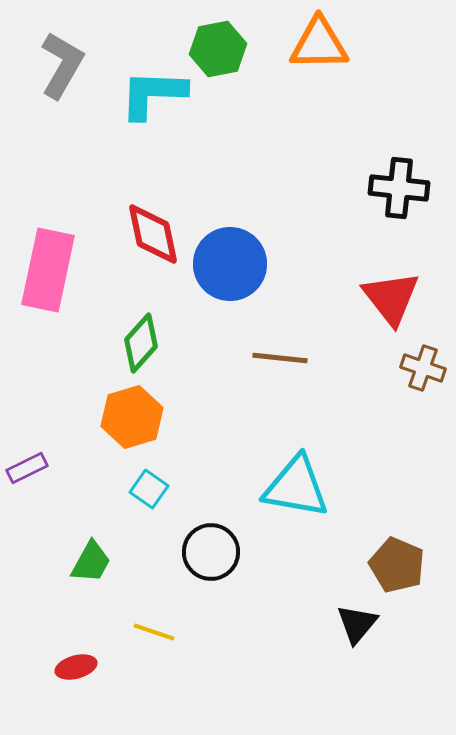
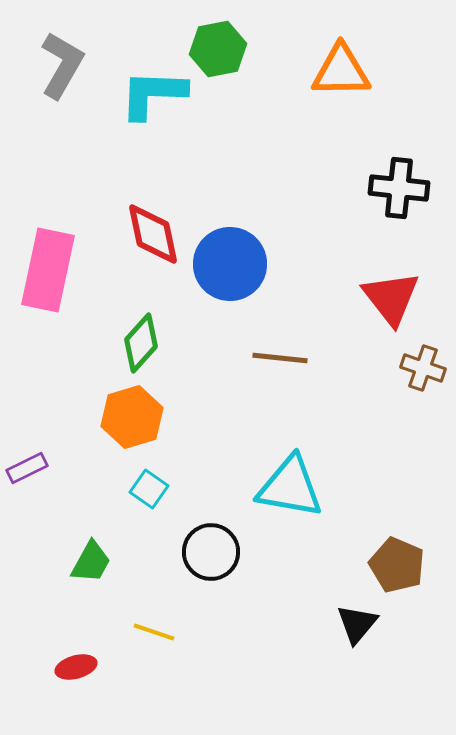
orange triangle: moved 22 px right, 27 px down
cyan triangle: moved 6 px left
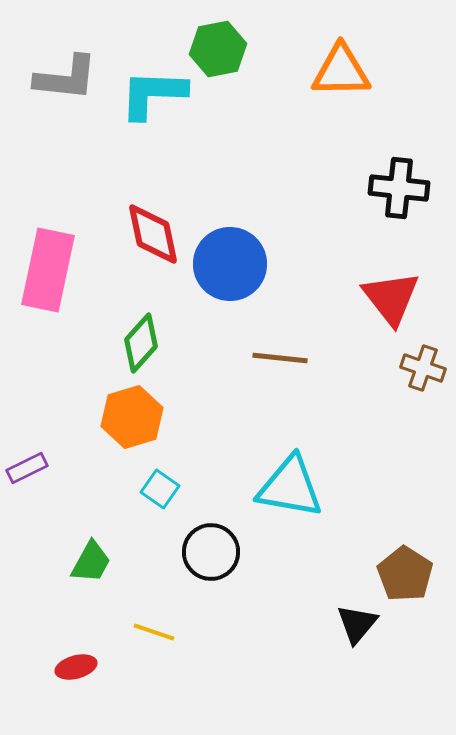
gray L-shape: moved 4 px right, 13 px down; rotated 66 degrees clockwise
cyan square: moved 11 px right
brown pentagon: moved 8 px right, 9 px down; rotated 10 degrees clockwise
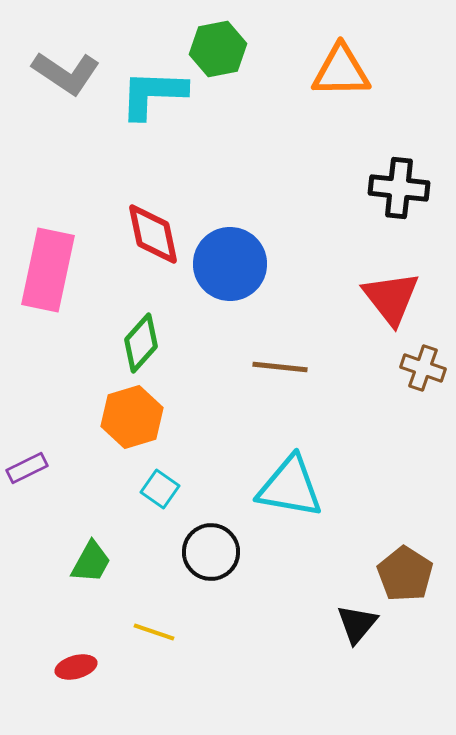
gray L-shape: moved 5 px up; rotated 28 degrees clockwise
brown line: moved 9 px down
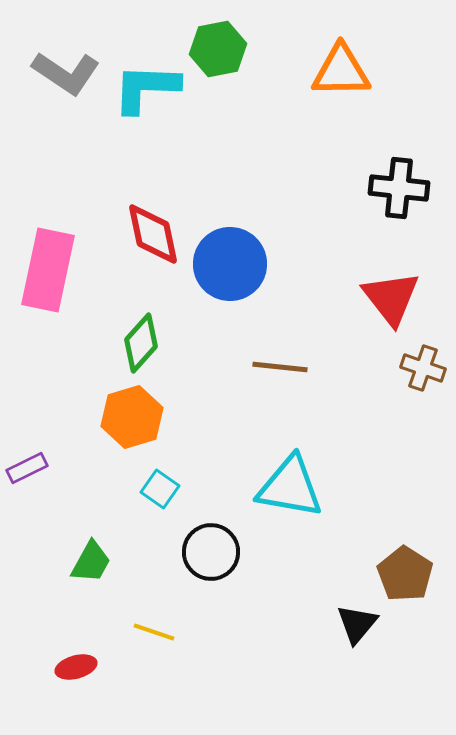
cyan L-shape: moved 7 px left, 6 px up
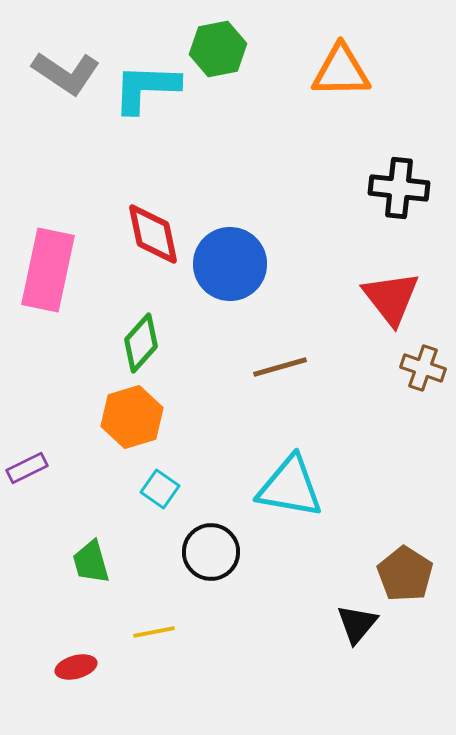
brown line: rotated 22 degrees counterclockwise
green trapezoid: rotated 135 degrees clockwise
yellow line: rotated 30 degrees counterclockwise
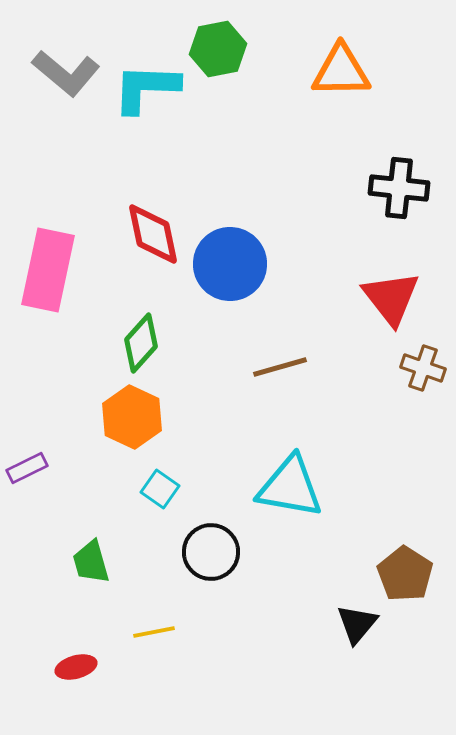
gray L-shape: rotated 6 degrees clockwise
orange hexagon: rotated 18 degrees counterclockwise
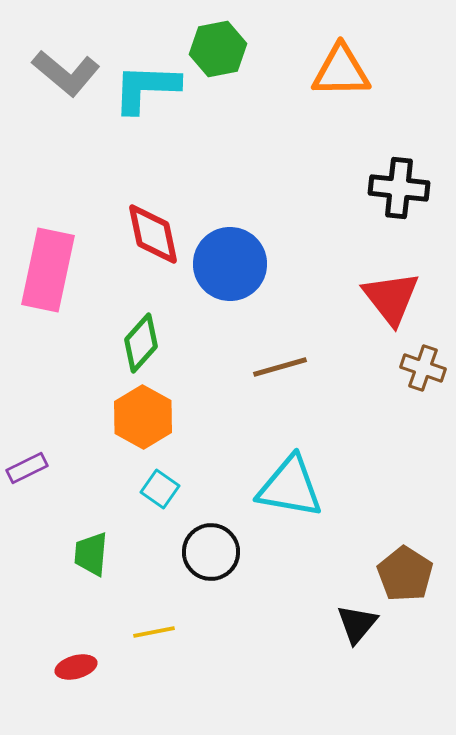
orange hexagon: moved 11 px right; rotated 4 degrees clockwise
green trapezoid: moved 8 px up; rotated 21 degrees clockwise
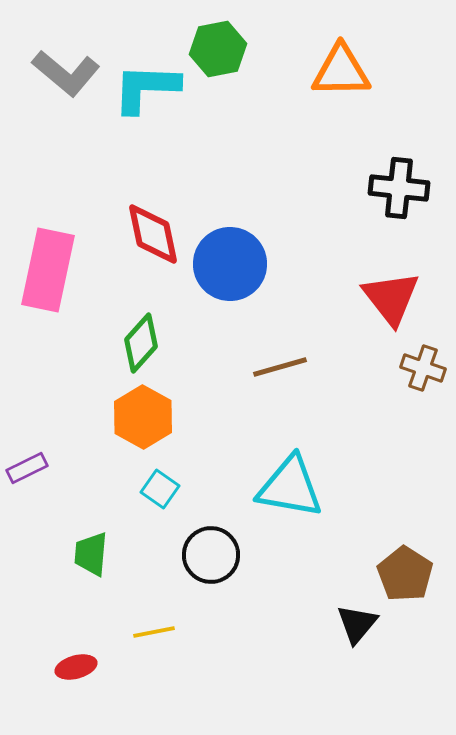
black circle: moved 3 px down
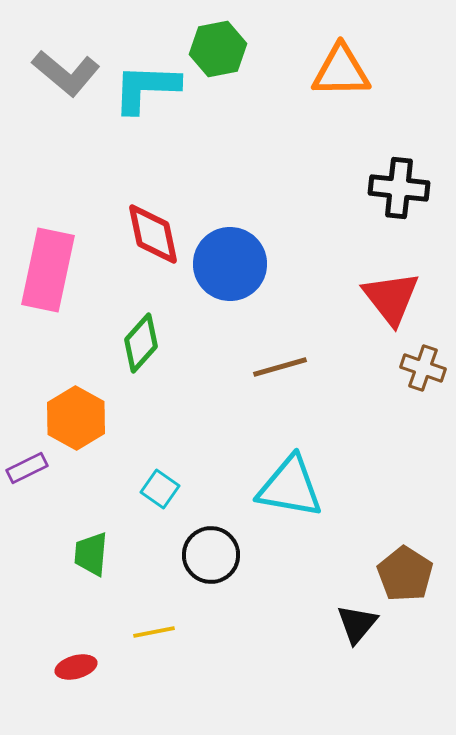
orange hexagon: moved 67 px left, 1 px down
